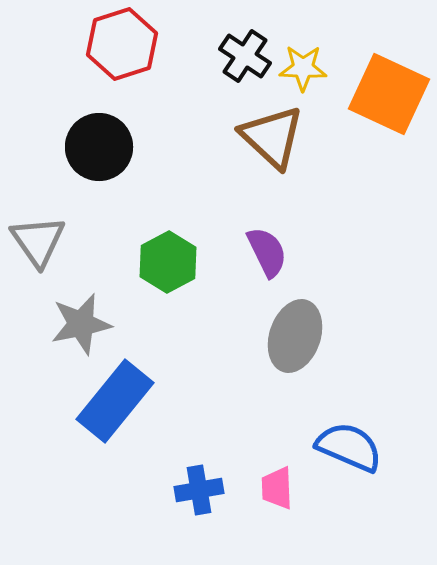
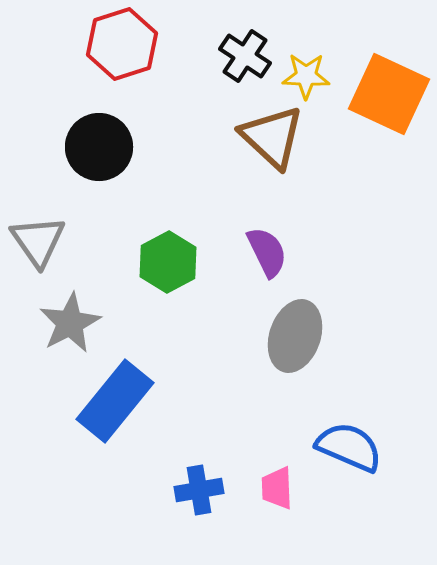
yellow star: moved 3 px right, 8 px down
gray star: moved 11 px left, 1 px up; rotated 16 degrees counterclockwise
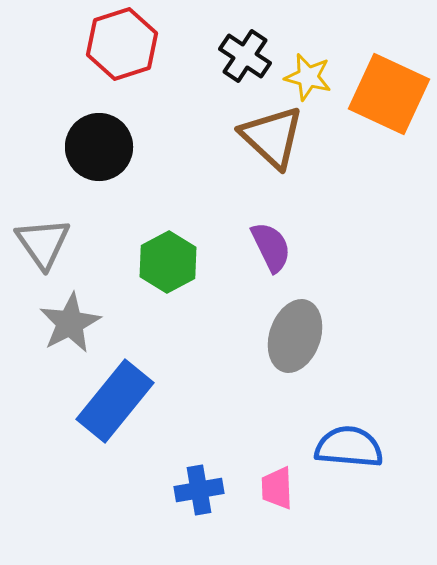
yellow star: moved 2 px right, 1 px down; rotated 12 degrees clockwise
gray triangle: moved 5 px right, 2 px down
purple semicircle: moved 4 px right, 5 px up
blue semicircle: rotated 18 degrees counterclockwise
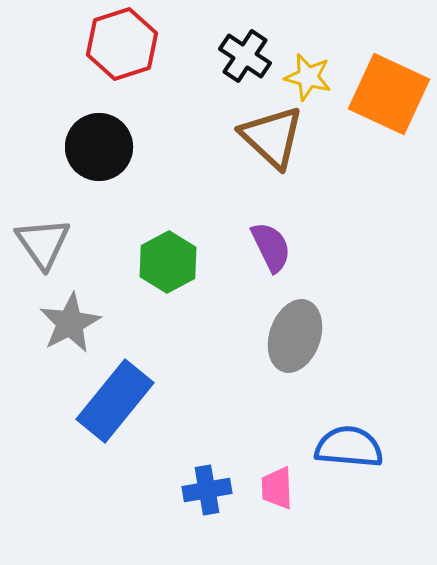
blue cross: moved 8 px right
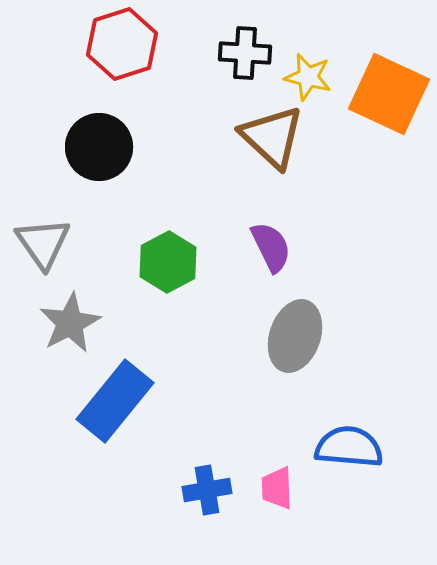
black cross: moved 3 px up; rotated 30 degrees counterclockwise
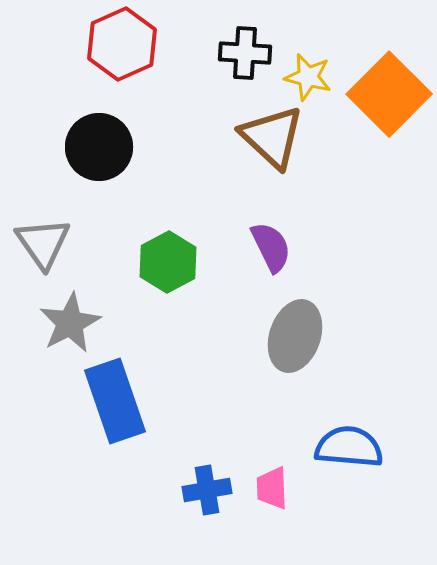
red hexagon: rotated 6 degrees counterclockwise
orange square: rotated 20 degrees clockwise
blue rectangle: rotated 58 degrees counterclockwise
pink trapezoid: moved 5 px left
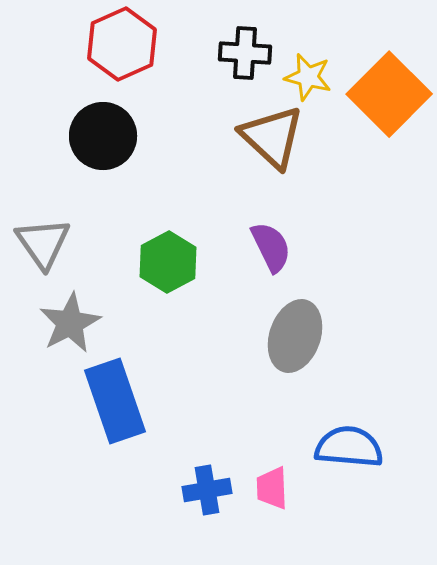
black circle: moved 4 px right, 11 px up
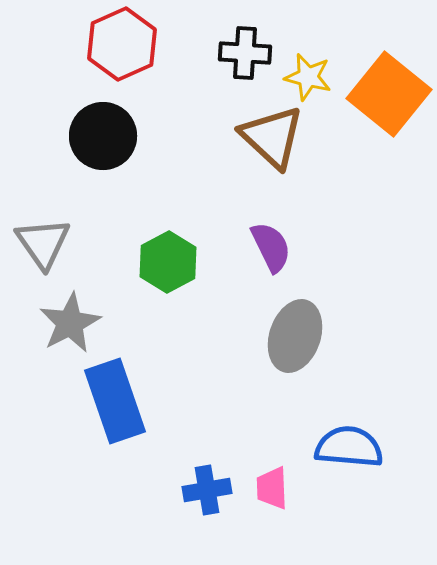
orange square: rotated 6 degrees counterclockwise
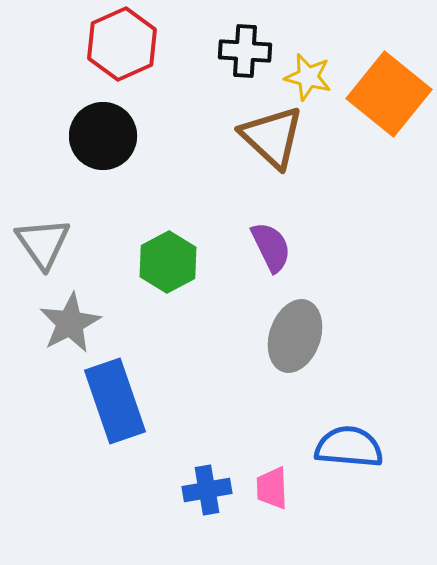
black cross: moved 2 px up
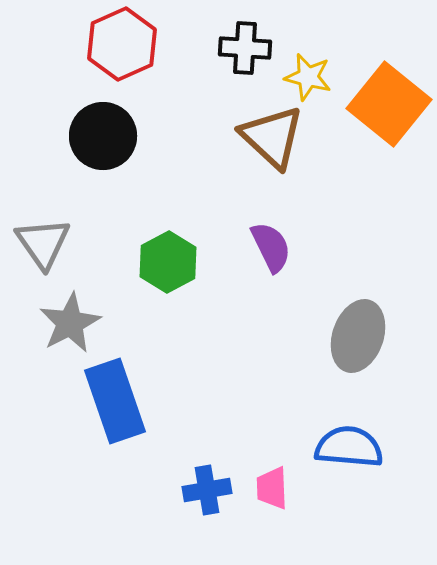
black cross: moved 3 px up
orange square: moved 10 px down
gray ellipse: moved 63 px right
